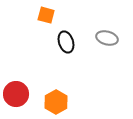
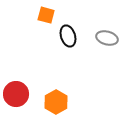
black ellipse: moved 2 px right, 6 px up
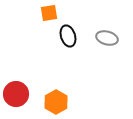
orange square: moved 3 px right, 2 px up; rotated 24 degrees counterclockwise
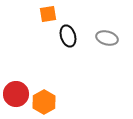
orange square: moved 1 px left, 1 px down
orange hexagon: moved 12 px left
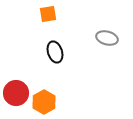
black ellipse: moved 13 px left, 16 px down
red circle: moved 1 px up
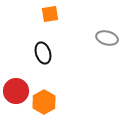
orange square: moved 2 px right
black ellipse: moved 12 px left, 1 px down
red circle: moved 2 px up
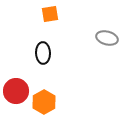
black ellipse: rotated 15 degrees clockwise
